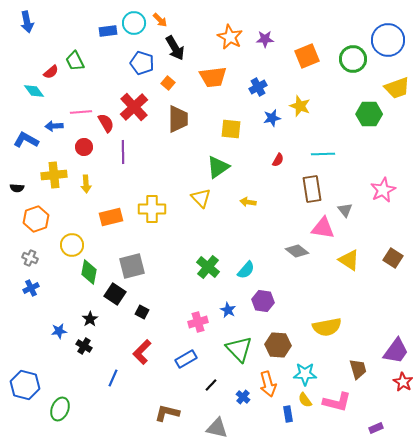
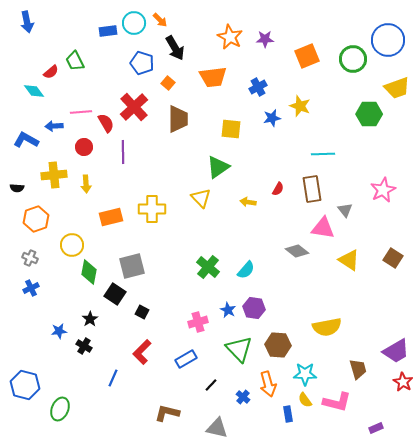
red semicircle at (278, 160): moved 29 px down
purple hexagon at (263, 301): moved 9 px left, 7 px down
purple trapezoid at (396, 351): rotated 24 degrees clockwise
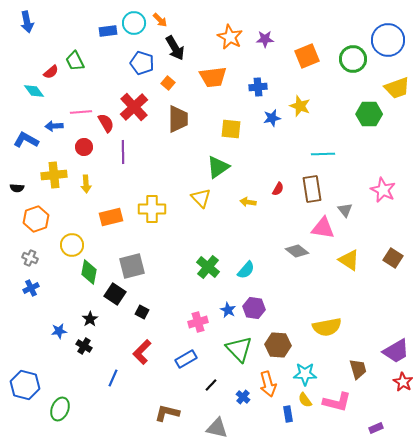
blue cross at (258, 87): rotated 24 degrees clockwise
pink star at (383, 190): rotated 20 degrees counterclockwise
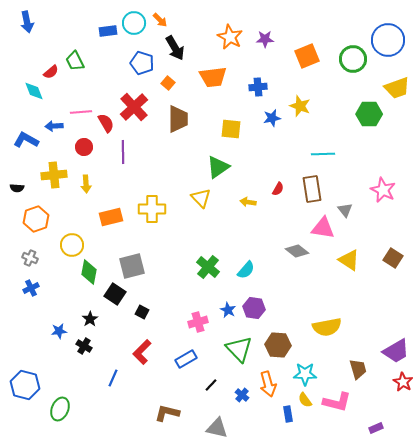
cyan diamond at (34, 91): rotated 15 degrees clockwise
blue cross at (243, 397): moved 1 px left, 2 px up
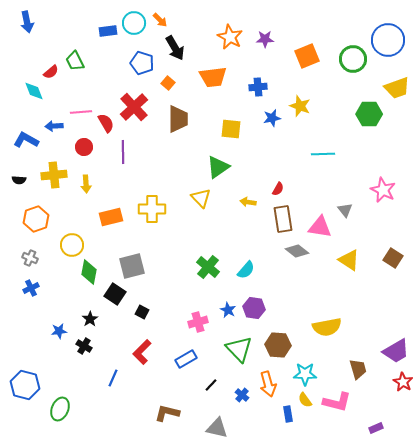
black semicircle at (17, 188): moved 2 px right, 8 px up
brown rectangle at (312, 189): moved 29 px left, 30 px down
pink triangle at (323, 228): moved 3 px left, 1 px up
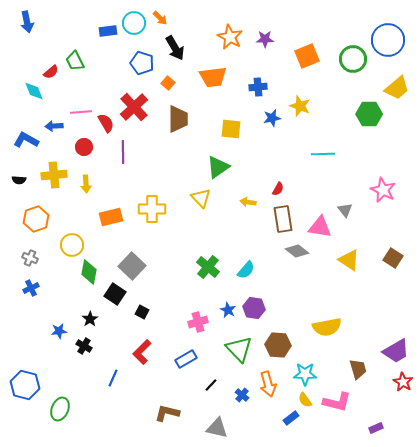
orange arrow at (160, 20): moved 2 px up
yellow trapezoid at (397, 88): rotated 20 degrees counterclockwise
gray square at (132, 266): rotated 32 degrees counterclockwise
blue rectangle at (288, 414): moved 3 px right, 4 px down; rotated 63 degrees clockwise
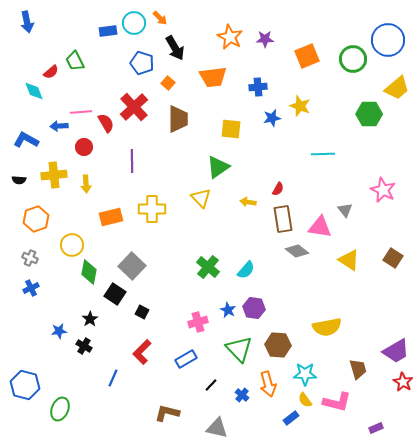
blue arrow at (54, 126): moved 5 px right
purple line at (123, 152): moved 9 px right, 9 px down
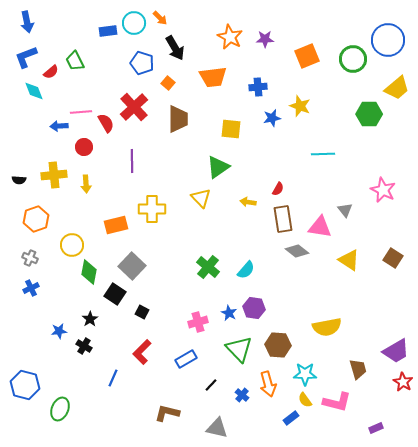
blue L-shape at (26, 140): moved 83 px up; rotated 50 degrees counterclockwise
orange rectangle at (111, 217): moved 5 px right, 8 px down
blue star at (228, 310): moved 1 px right, 3 px down
